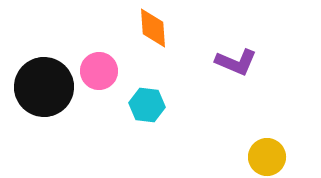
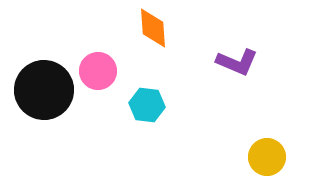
purple L-shape: moved 1 px right
pink circle: moved 1 px left
black circle: moved 3 px down
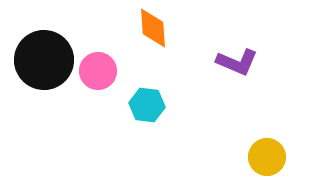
black circle: moved 30 px up
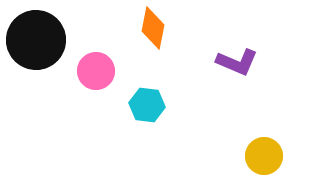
orange diamond: rotated 15 degrees clockwise
black circle: moved 8 px left, 20 px up
pink circle: moved 2 px left
yellow circle: moved 3 px left, 1 px up
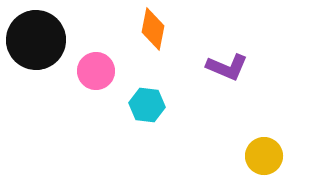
orange diamond: moved 1 px down
purple L-shape: moved 10 px left, 5 px down
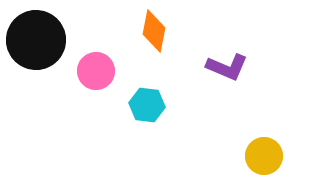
orange diamond: moved 1 px right, 2 px down
